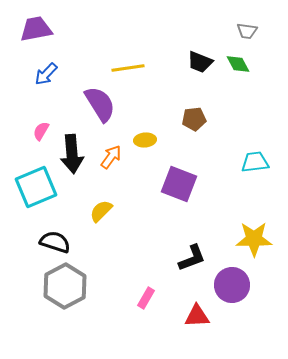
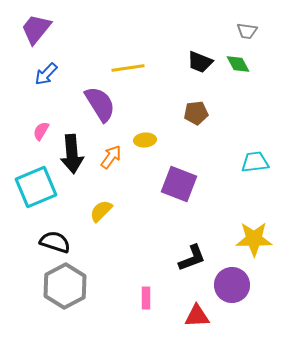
purple trapezoid: rotated 40 degrees counterclockwise
brown pentagon: moved 2 px right, 6 px up
pink rectangle: rotated 30 degrees counterclockwise
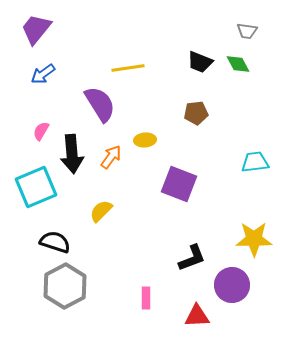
blue arrow: moved 3 px left; rotated 10 degrees clockwise
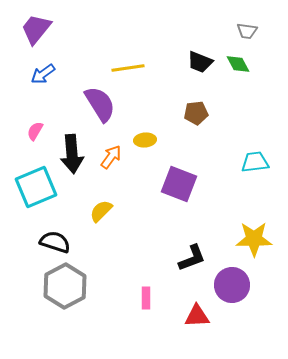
pink semicircle: moved 6 px left
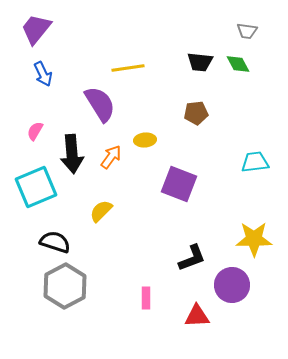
black trapezoid: rotated 16 degrees counterclockwise
blue arrow: rotated 80 degrees counterclockwise
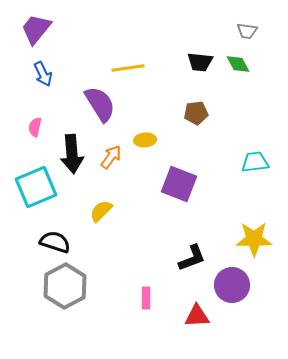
pink semicircle: moved 4 px up; rotated 18 degrees counterclockwise
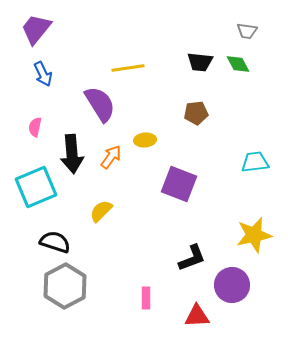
yellow star: moved 4 px up; rotated 12 degrees counterclockwise
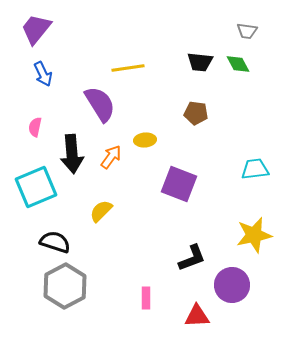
brown pentagon: rotated 15 degrees clockwise
cyan trapezoid: moved 7 px down
